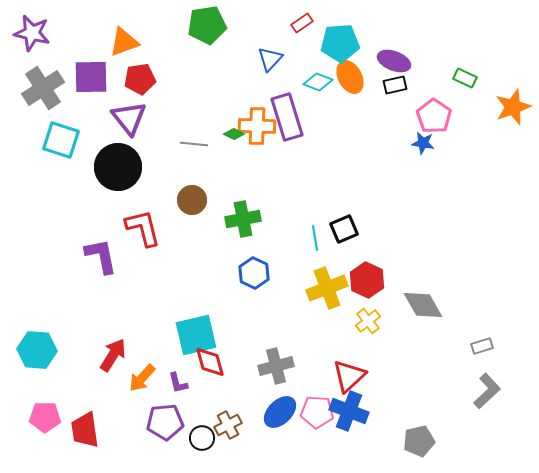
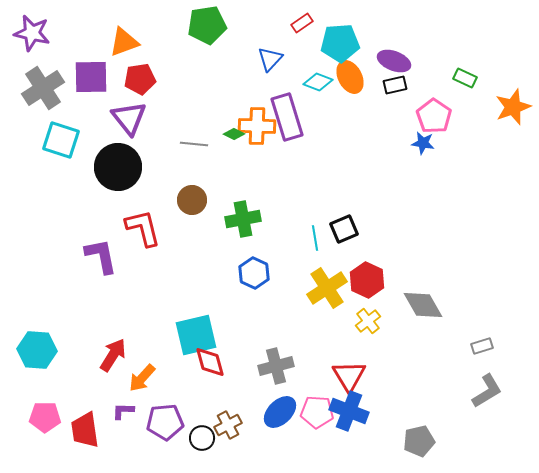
yellow cross at (327, 288): rotated 12 degrees counterclockwise
red triangle at (349, 376): rotated 18 degrees counterclockwise
purple L-shape at (178, 383): moved 55 px left, 28 px down; rotated 105 degrees clockwise
gray L-shape at (487, 391): rotated 12 degrees clockwise
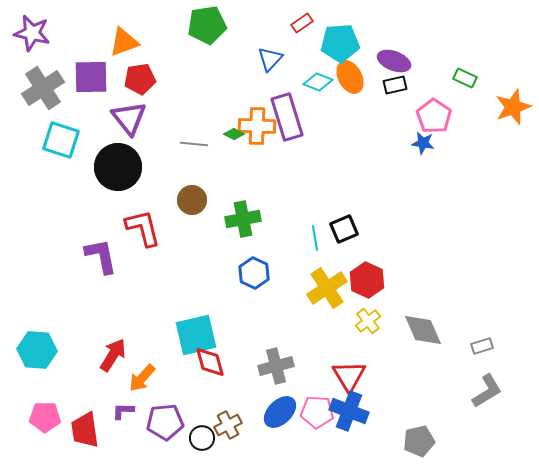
gray diamond at (423, 305): moved 25 px down; rotated 6 degrees clockwise
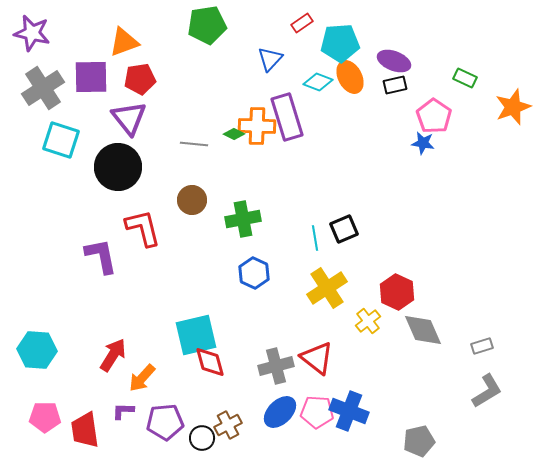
red hexagon at (367, 280): moved 30 px right, 12 px down
red triangle at (349, 376): moved 32 px left, 18 px up; rotated 21 degrees counterclockwise
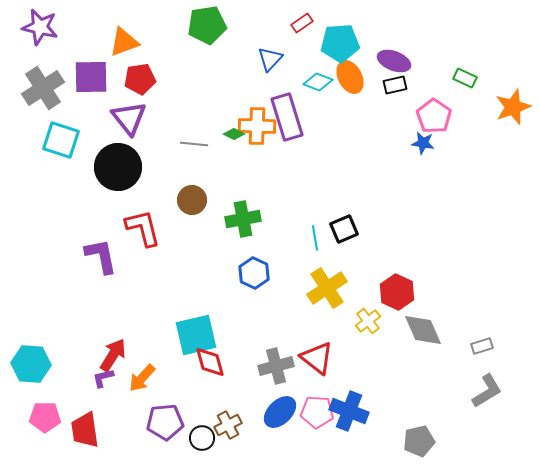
purple star at (32, 33): moved 8 px right, 6 px up
cyan hexagon at (37, 350): moved 6 px left, 14 px down
purple L-shape at (123, 411): moved 20 px left, 33 px up; rotated 15 degrees counterclockwise
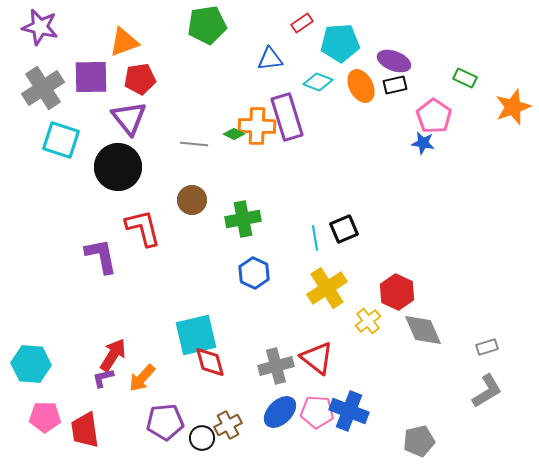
blue triangle at (270, 59): rotated 40 degrees clockwise
orange ellipse at (350, 77): moved 11 px right, 9 px down
gray rectangle at (482, 346): moved 5 px right, 1 px down
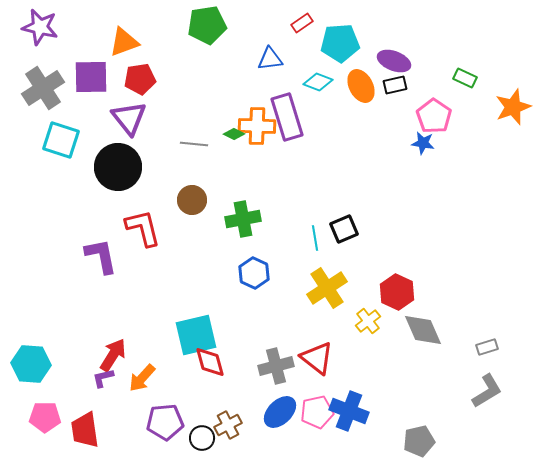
pink pentagon at (317, 412): rotated 16 degrees counterclockwise
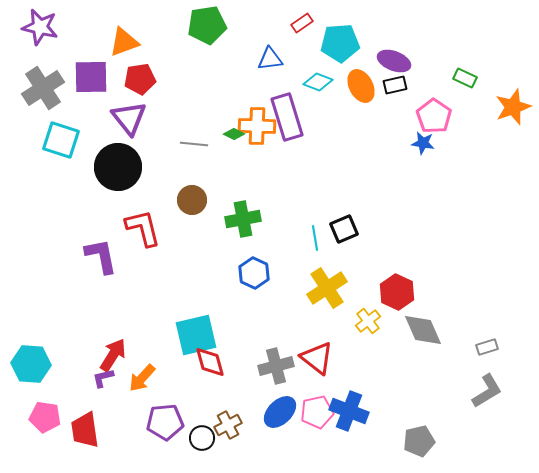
pink pentagon at (45, 417): rotated 8 degrees clockwise
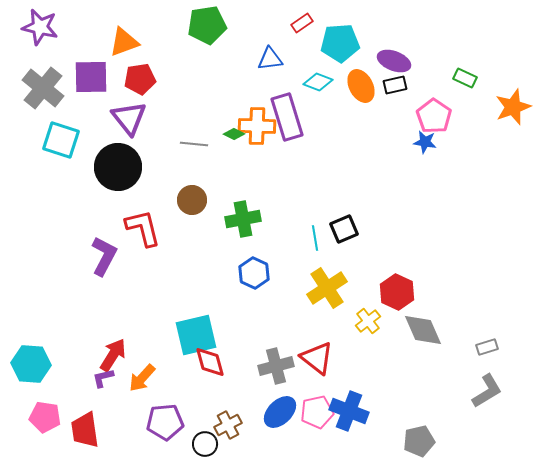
gray cross at (43, 88): rotated 18 degrees counterclockwise
blue star at (423, 143): moved 2 px right, 1 px up
purple L-shape at (101, 256): moved 3 px right; rotated 39 degrees clockwise
black circle at (202, 438): moved 3 px right, 6 px down
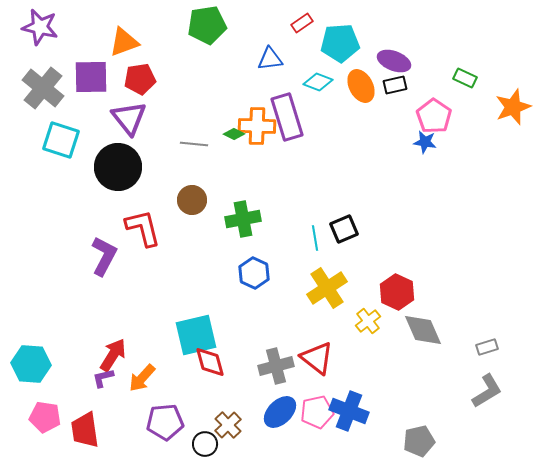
brown cross at (228, 425): rotated 16 degrees counterclockwise
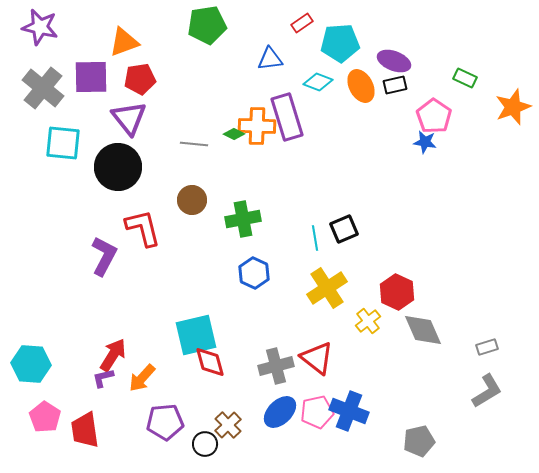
cyan square at (61, 140): moved 2 px right, 3 px down; rotated 12 degrees counterclockwise
pink pentagon at (45, 417): rotated 24 degrees clockwise
